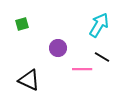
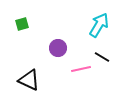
pink line: moved 1 px left; rotated 12 degrees counterclockwise
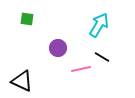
green square: moved 5 px right, 5 px up; rotated 24 degrees clockwise
black triangle: moved 7 px left, 1 px down
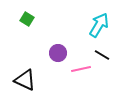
green square: rotated 24 degrees clockwise
purple circle: moved 5 px down
black line: moved 2 px up
black triangle: moved 3 px right, 1 px up
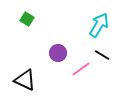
pink line: rotated 24 degrees counterclockwise
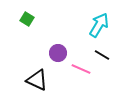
pink line: rotated 60 degrees clockwise
black triangle: moved 12 px right
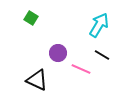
green square: moved 4 px right, 1 px up
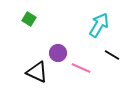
green square: moved 2 px left, 1 px down
black line: moved 10 px right
pink line: moved 1 px up
black triangle: moved 8 px up
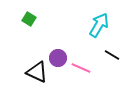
purple circle: moved 5 px down
